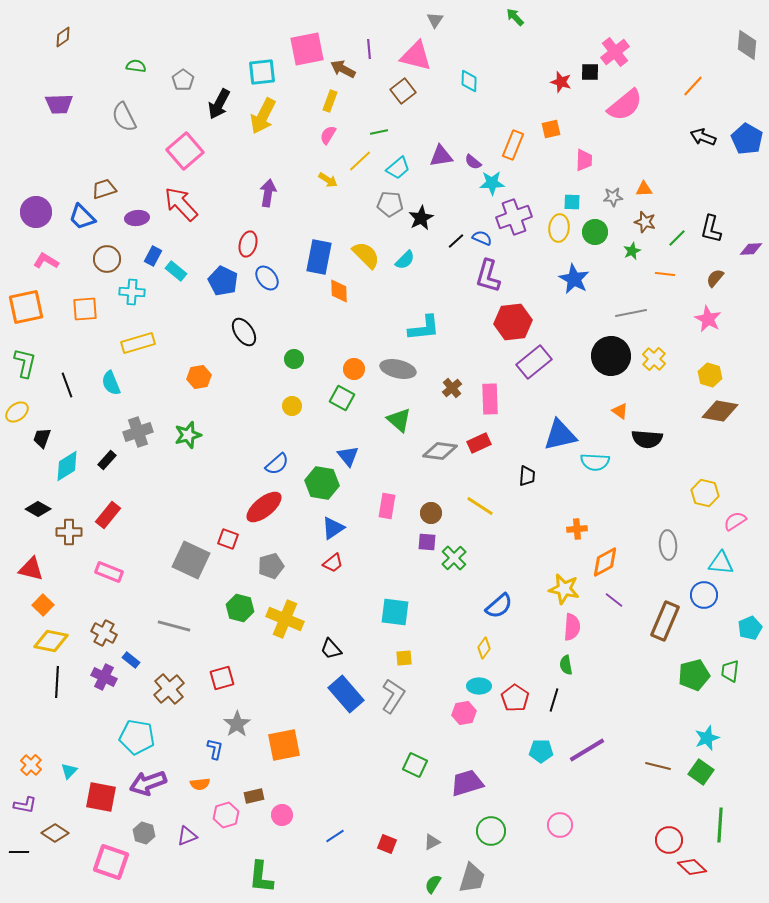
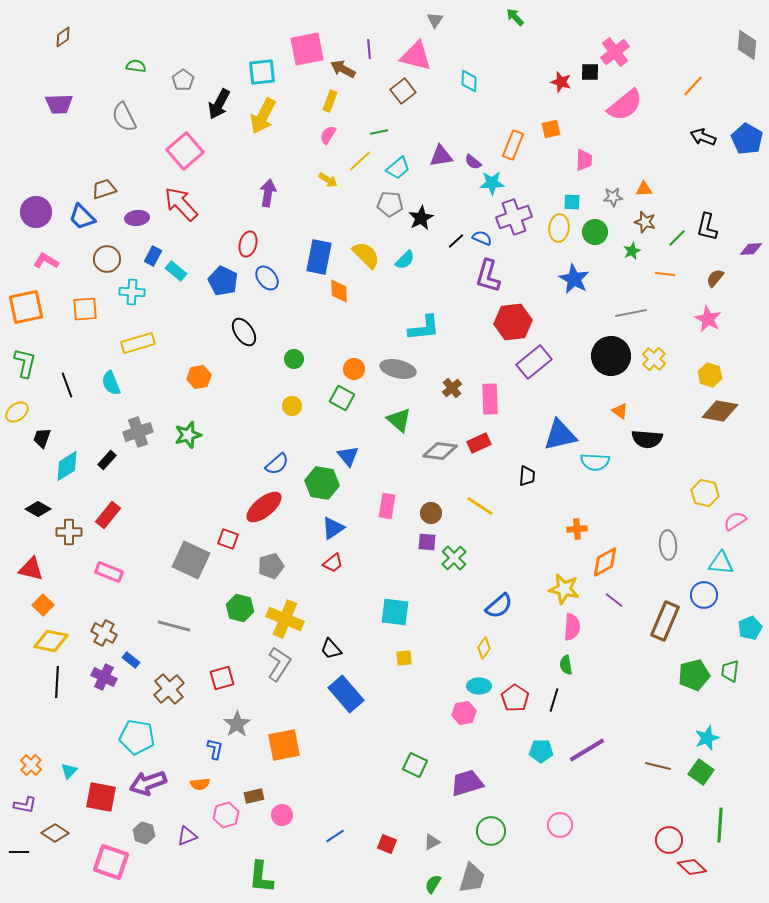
black L-shape at (711, 229): moved 4 px left, 2 px up
gray L-shape at (393, 696): moved 114 px left, 32 px up
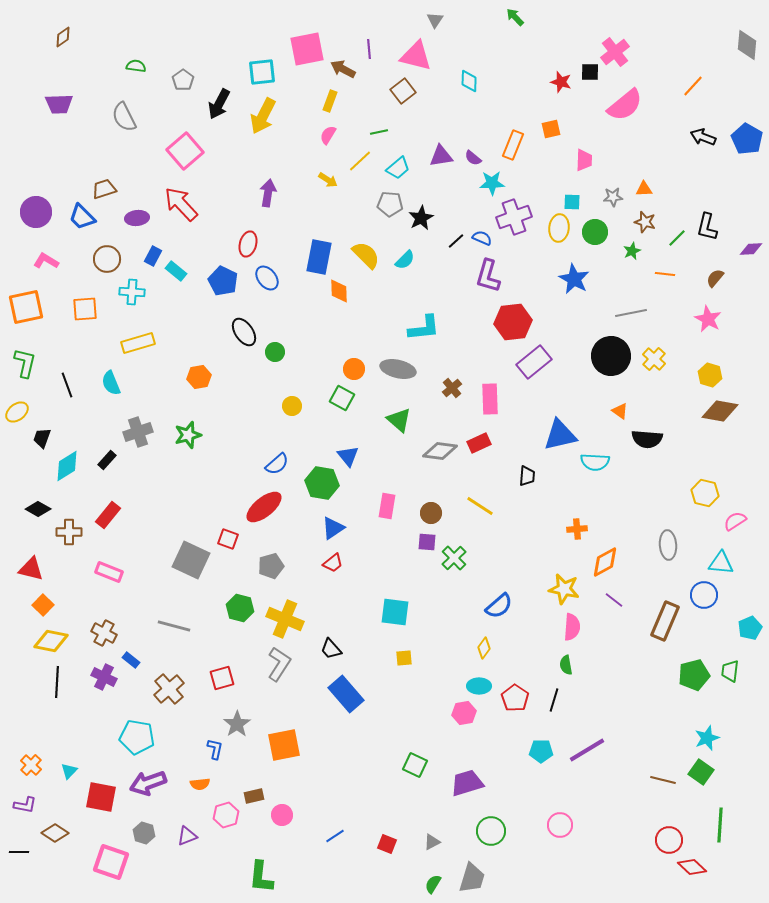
purple semicircle at (473, 162): moved 4 px up
green circle at (294, 359): moved 19 px left, 7 px up
brown line at (658, 766): moved 5 px right, 14 px down
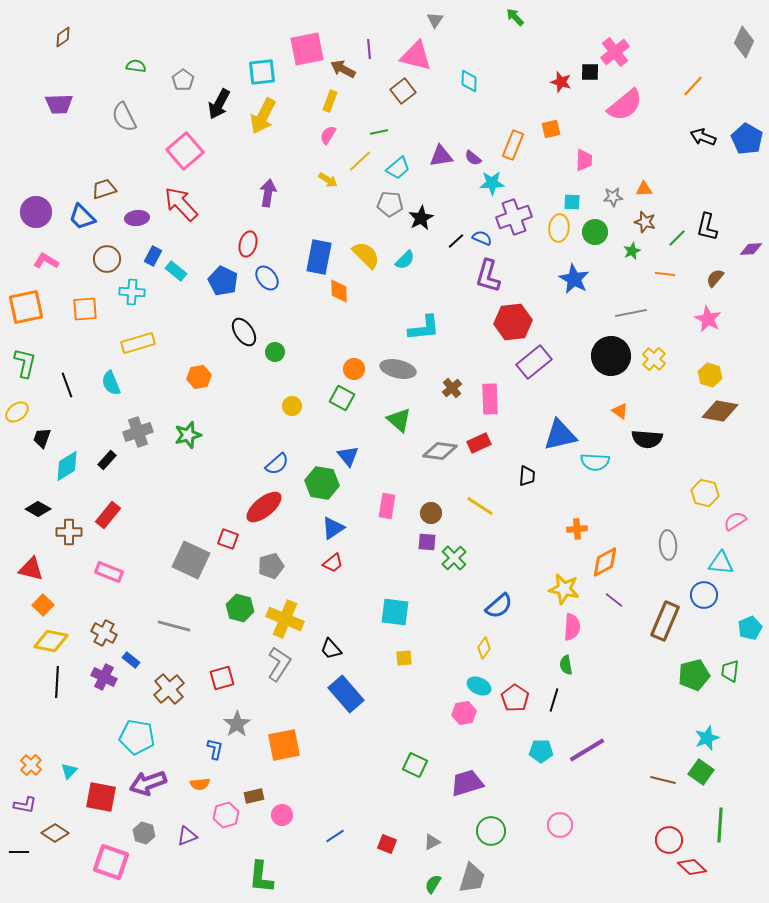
gray diamond at (747, 45): moved 3 px left, 3 px up; rotated 20 degrees clockwise
cyan ellipse at (479, 686): rotated 25 degrees clockwise
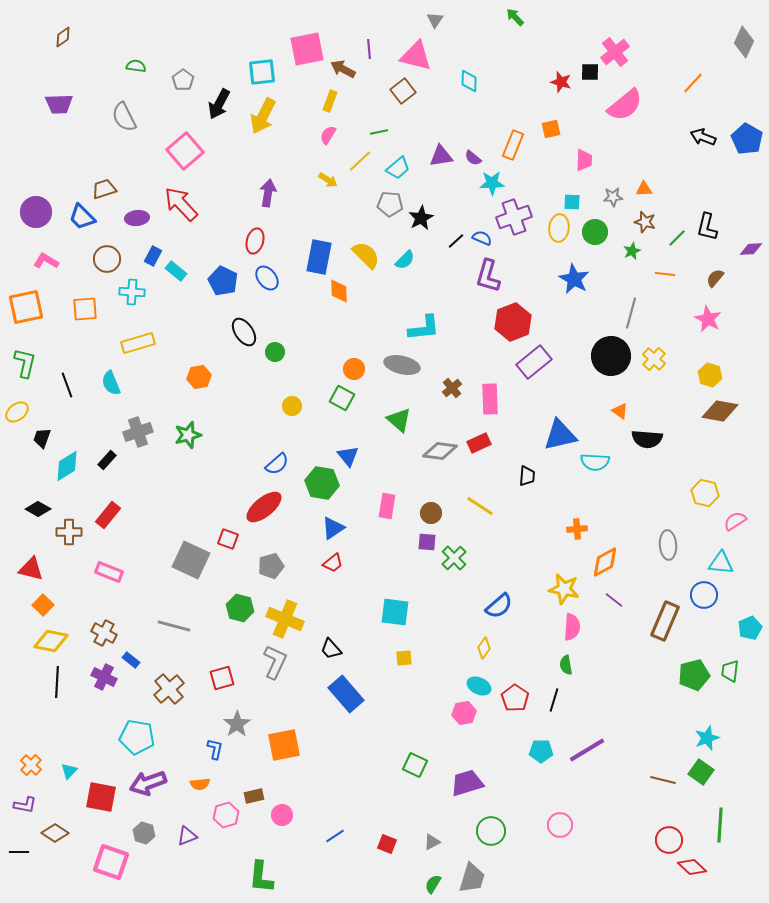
orange line at (693, 86): moved 3 px up
red ellipse at (248, 244): moved 7 px right, 3 px up
gray line at (631, 313): rotated 64 degrees counterclockwise
red hexagon at (513, 322): rotated 15 degrees counterclockwise
gray ellipse at (398, 369): moved 4 px right, 4 px up
gray L-shape at (279, 664): moved 4 px left, 2 px up; rotated 8 degrees counterclockwise
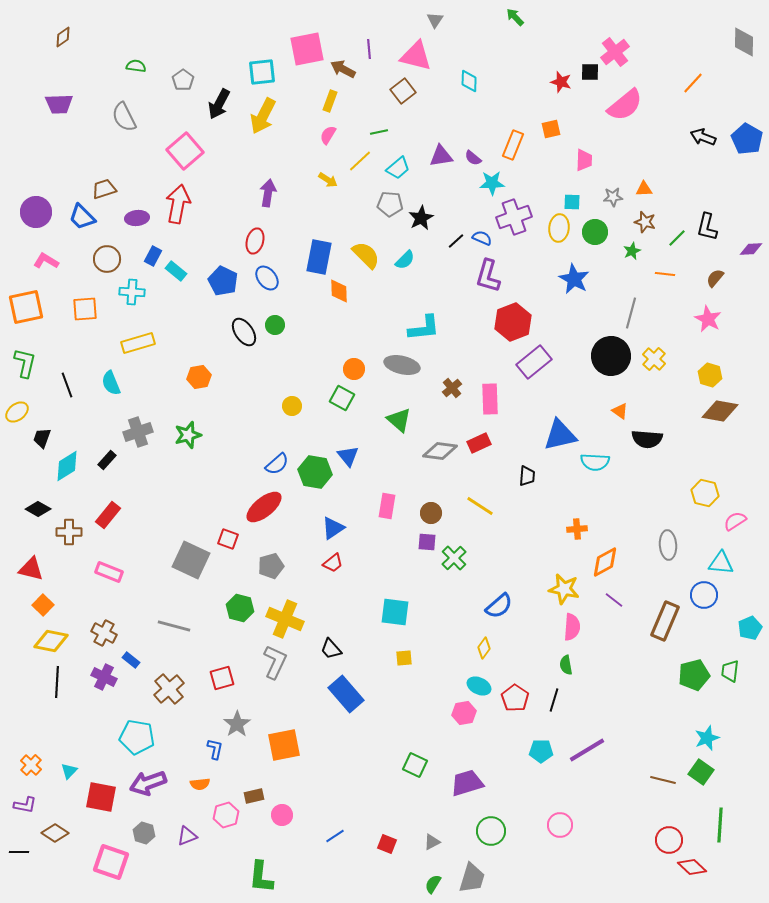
gray diamond at (744, 42): rotated 24 degrees counterclockwise
red arrow at (181, 204): moved 3 px left; rotated 54 degrees clockwise
green circle at (275, 352): moved 27 px up
green hexagon at (322, 483): moved 7 px left, 11 px up
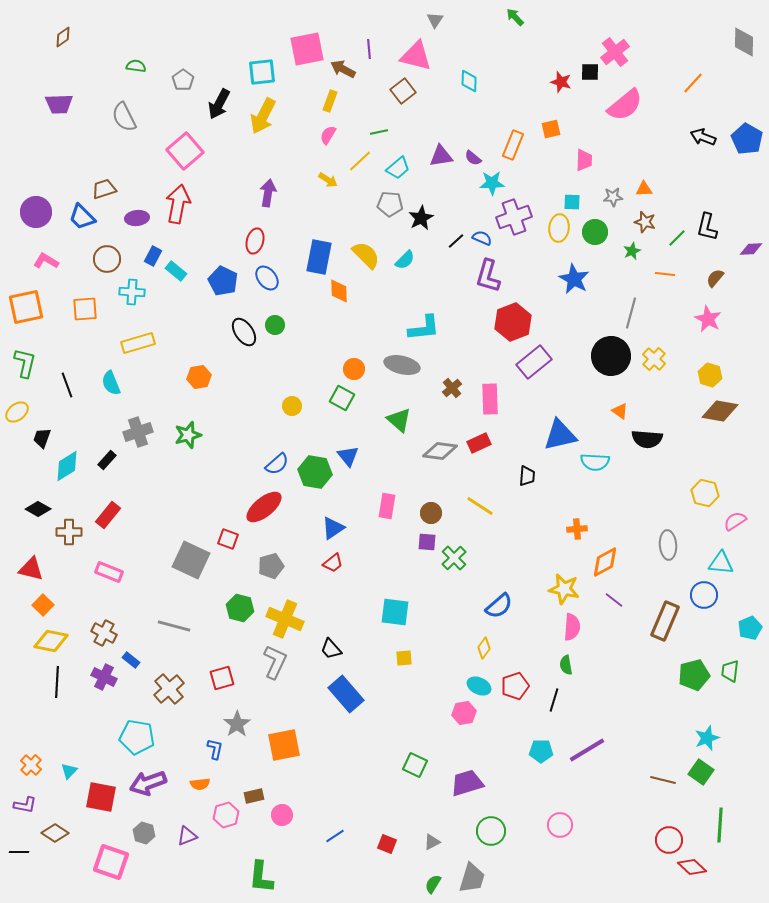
red pentagon at (515, 698): moved 12 px up; rotated 20 degrees clockwise
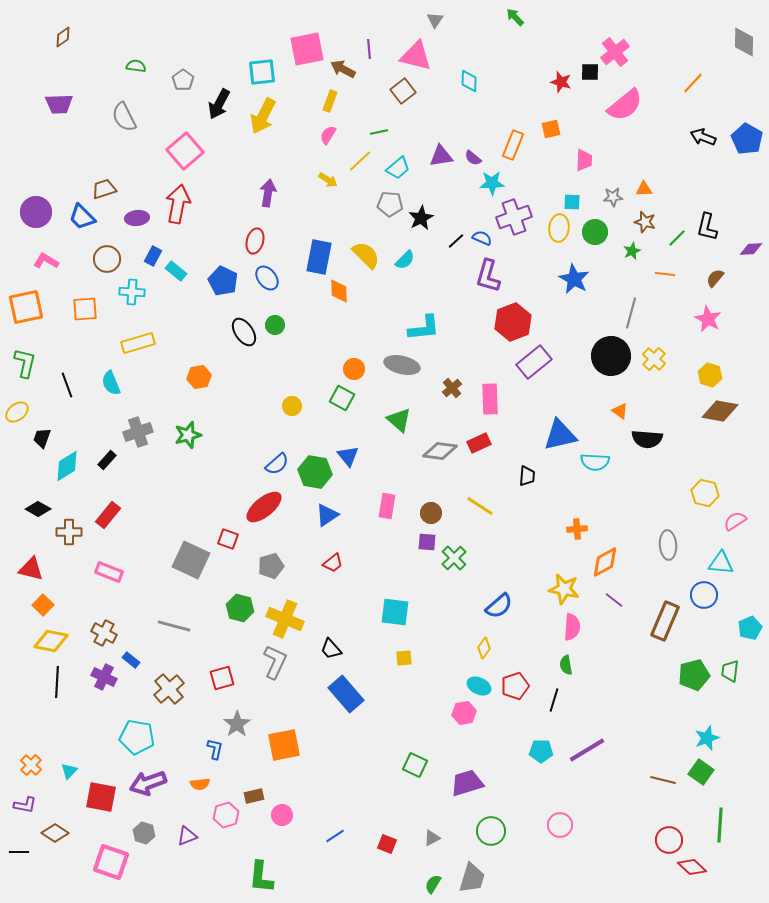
blue triangle at (333, 528): moved 6 px left, 13 px up
gray triangle at (432, 842): moved 4 px up
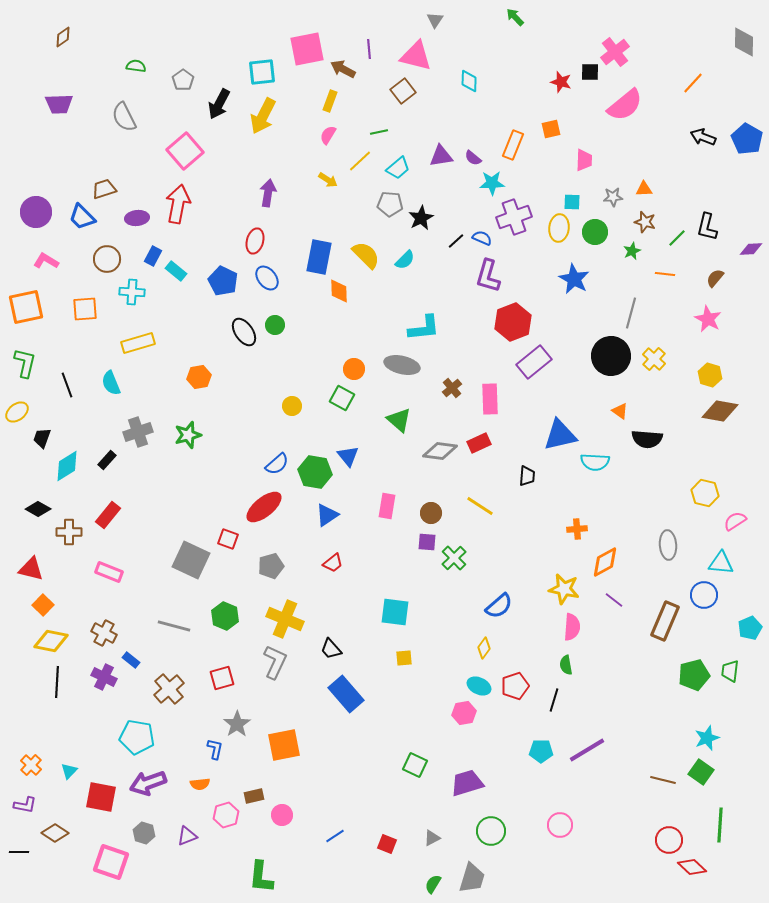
green hexagon at (240, 608): moved 15 px left, 8 px down; rotated 8 degrees clockwise
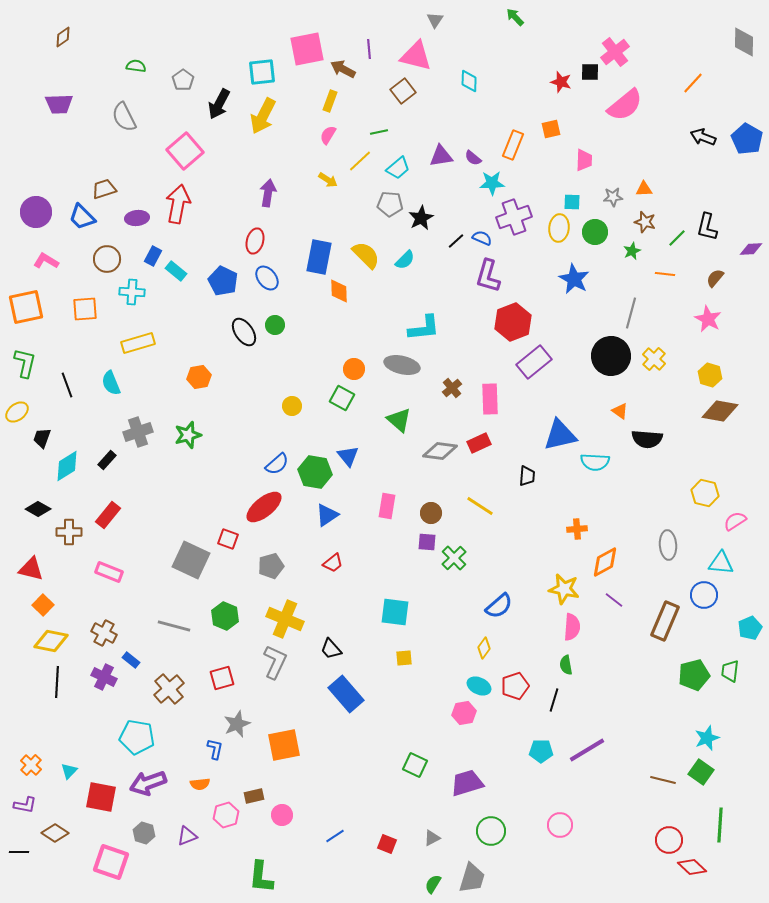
gray star at (237, 724): rotated 12 degrees clockwise
